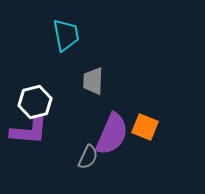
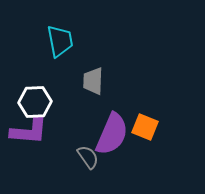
cyan trapezoid: moved 6 px left, 6 px down
white hexagon: rotated 12 degrees clockwise
gray semicircle: rotated 60 degrees counterclockwise
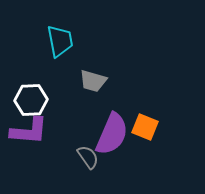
gray trapezoid: rotated 76 degrees counterclockwise
white hexagon: moved 4 px left, 2 px up
